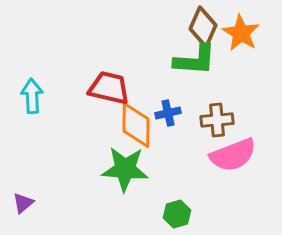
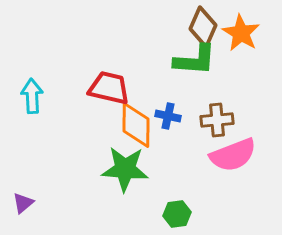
blue cross: moved 3 px down; rotated 25 degrees clockwise
green hexagon: rotated 8 degrees clockwise
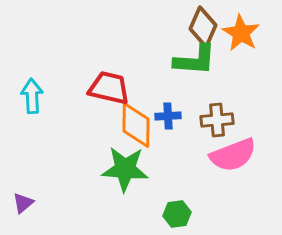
blue cross: rotated 15 degrees counterclockwise
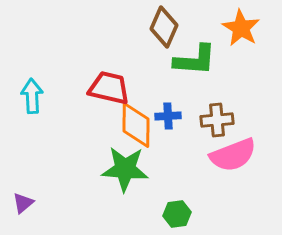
brown diamond: moved 39 px left
orange star: moved 5 px up
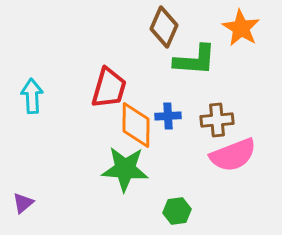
red trapezoid: rotated 93 degrees clockwise
green hexagon: moved 3 px up
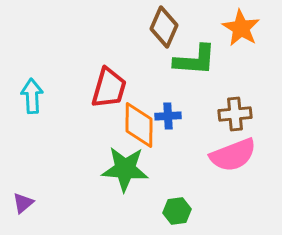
brown cross: moved 18 px right, 6 px up
orange diamond: moved 3 px right
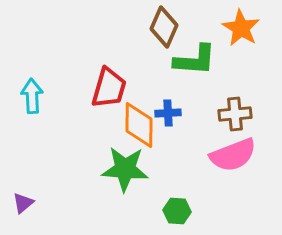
blue cross: moved 3 px up
green hexagon: rotated 12 degrees clockwise
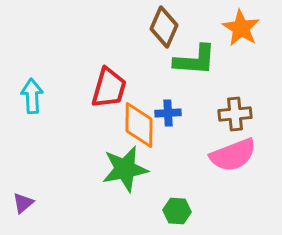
green star: rotated 15 degrees counterclockwise
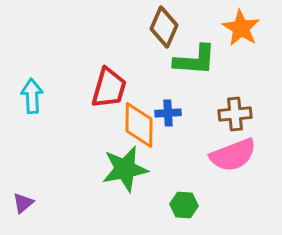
green hexagon: moved 7 px right, 6 px up
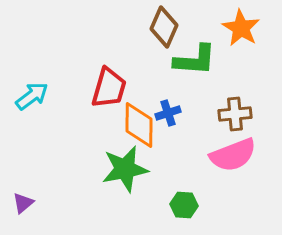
cyan arrow: rotated 56 degrees clockwise
blue cross: rotated 15 degrees counterclockwise
